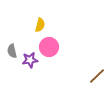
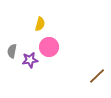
yellow semicircle: moved 1 px up
gray semicircle: rotated 24 degrees clockwise
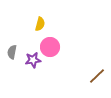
pink circle: moved 1 px right
gray semicircle: moved 1 px down
purple star: moved 3 px right
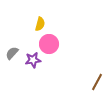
pink circle: moved 1 px left, 3 px up
gray semicircle: moved 1 px down; rotated 32 degrees clockwise
brown line: moved 6 px down; rotated 18 degrees counterclockwise
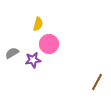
yellow semicircle: moved 2 px left
gray semicircle: rotated 16 degrees clockwise
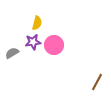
yellow semicircle: moved 1 px left, 1 px up
pink circle: moved 5 px right, 1 px down
purple star: moved 18 px up
